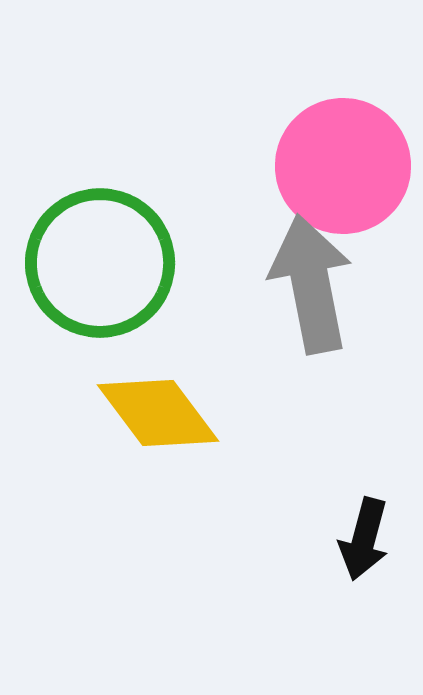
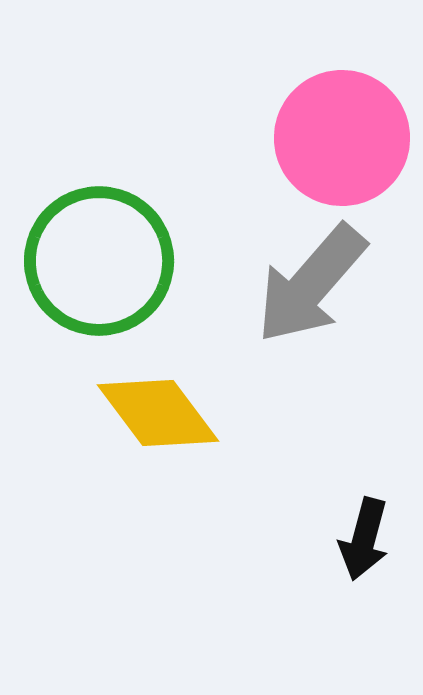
pink circle: moved 1 px left, 28 px up
green circle: moved 1 px left, 2 px up
gray arrow: rotated 128 degrees counterclockwise
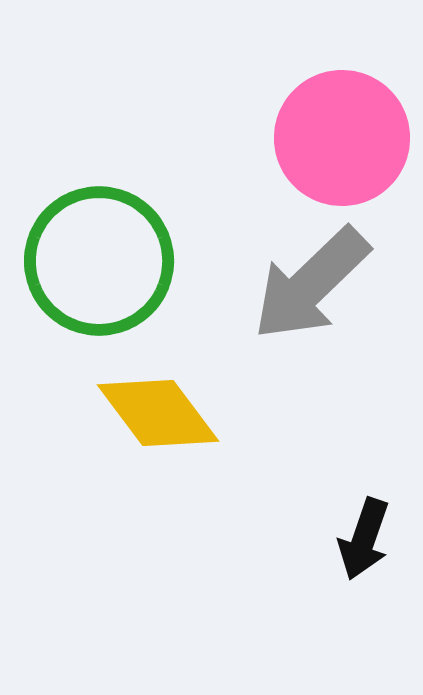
gray arrow: rotated 5 degrees clockwise
black arrow: rotated 4 degrees clockwise
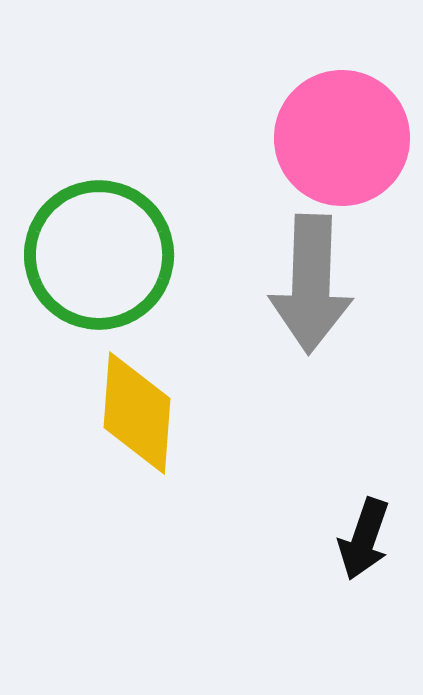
green circle: moved 6 px up
gray arrow: rotated 44 degrees counterclockwise
yellow diamond: moved 21 px left; rotated 41 degrees clockwise
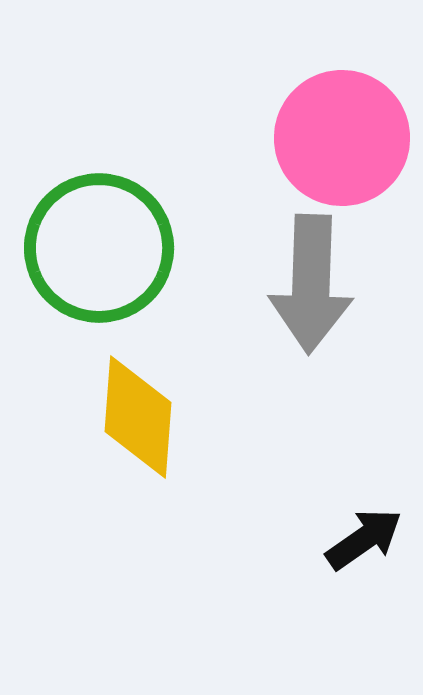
green circle: moved 7 px up
yellow diamond: moved 1 px right, 4 px down
black arrow: rotated 144 degrees counterclockwise
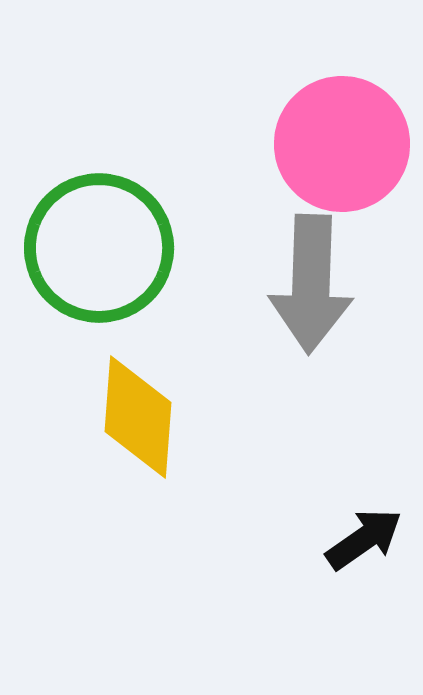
pink circle: moved 6 px down
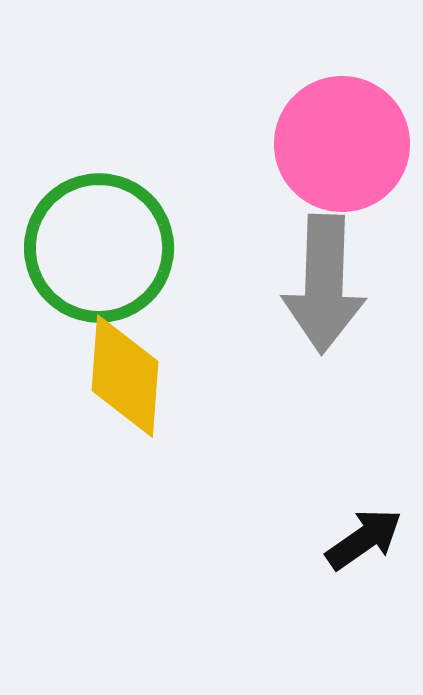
gray arrow: moved 13 px right
yellow diamond: moved 13 px left, 41 px up
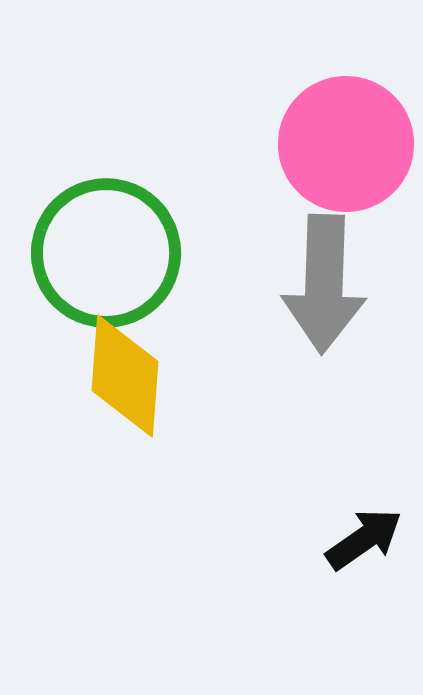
pink circle: moved 4 px right
green circle: moved 7 px right, 5 px down
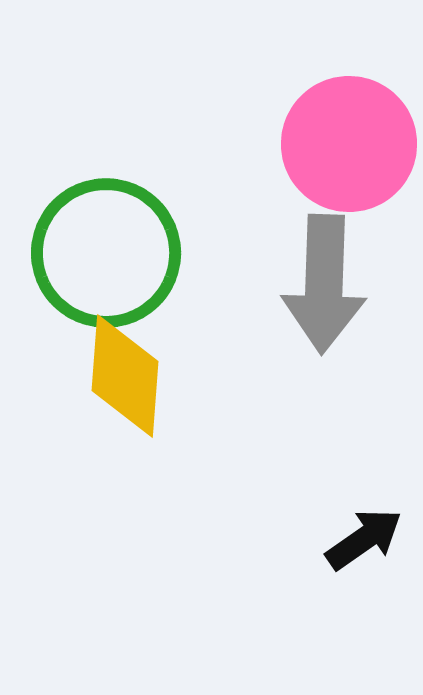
pink circle: moved 3 px right
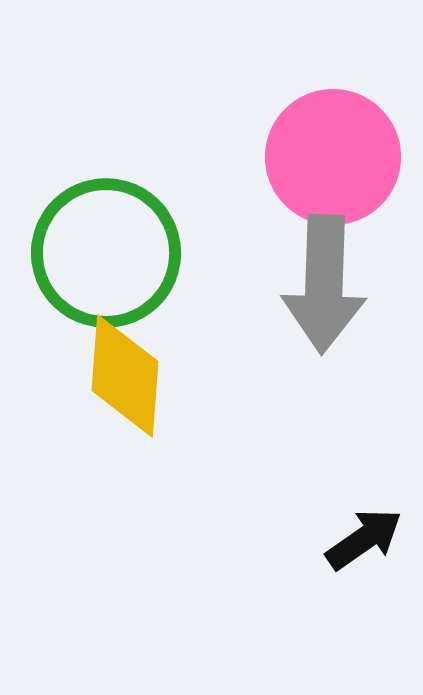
pink circle: moved 16 px left, 13 px down
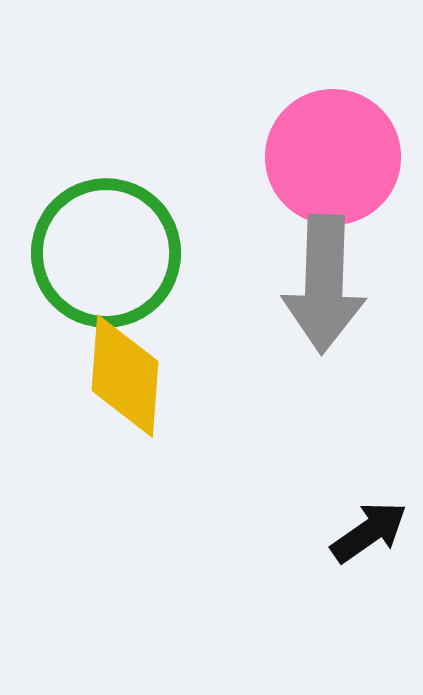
black arrow: moved 5 px right, 7 px up
